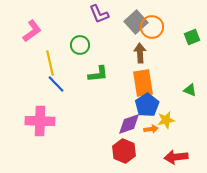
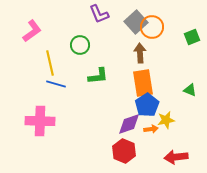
green L-shape: moved 2 px down
blue line: rotated 30 degrees counterclockwise
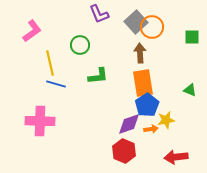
green square: rotated 21 degrees clockwise
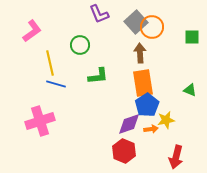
pink cross: rotated 20 degrees counterclockwise
red arrow: rotated 70 degrees counterclockwise
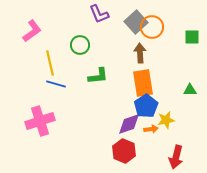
green triangle: rotated 24 degrees counterclockwise
blue pentagon: moved 1 px left, 1 px down
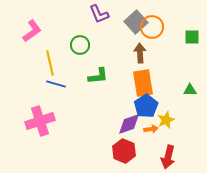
yellow star: rotated 12 degrees counterclockwise
red arrow: moved 8 px left
